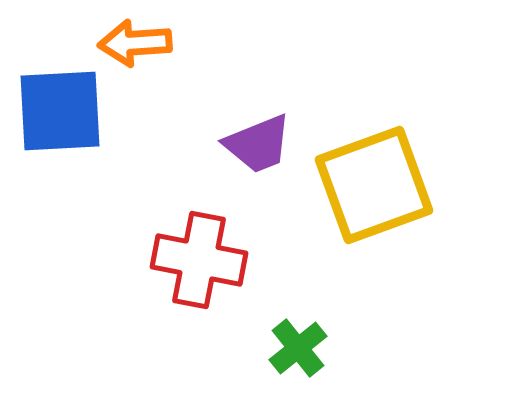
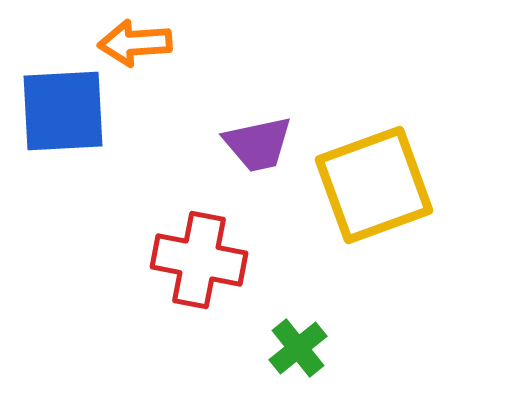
blue square: moved 3 px right
purple trapezoid: rotated 10 degrees clockwise
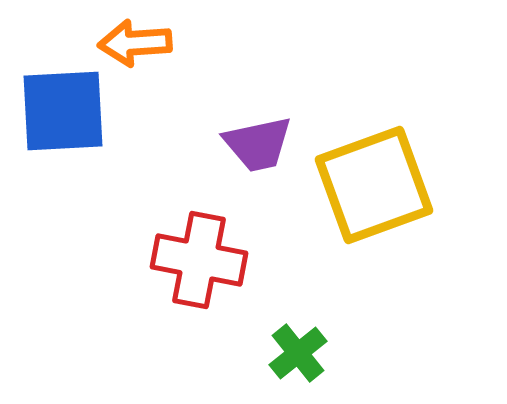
green cross: moved 5 px down
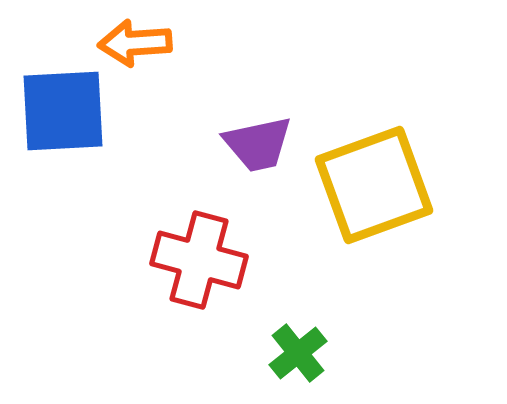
red cross: rotated 4 degrees clockwise
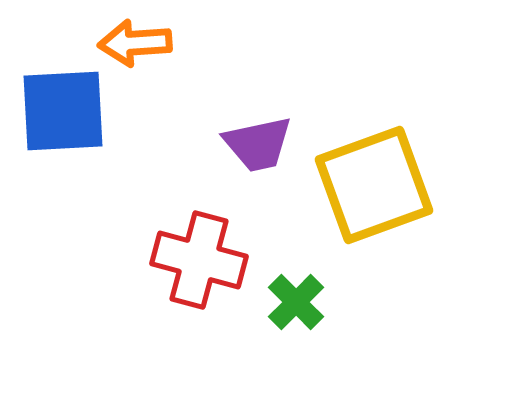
green cross: moved 2 px left, 51 px up; rotated 6 degrees counterclockwise
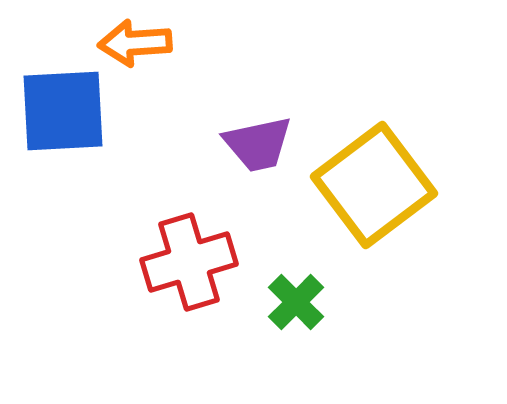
yellow square: rotated 17 degrees counterclockwise
red cross: moved 10 px left, 2 px down; rotated 32 degrees counterclockwise
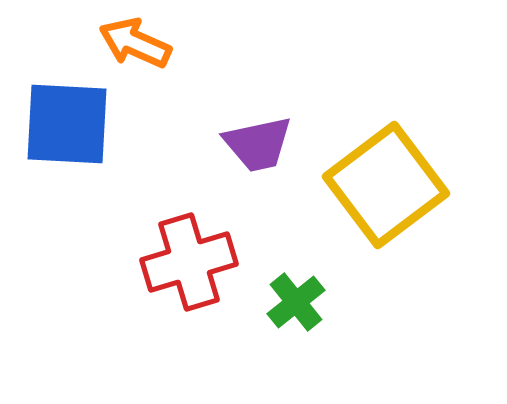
orange arrow: rotated 28 degrees clockwise
blue square: moved 4 px right, 13 px down; rotated 6 degrees clockwise
yellow square: moved 12 px right
green cross: rotated 6 degrees clockwise
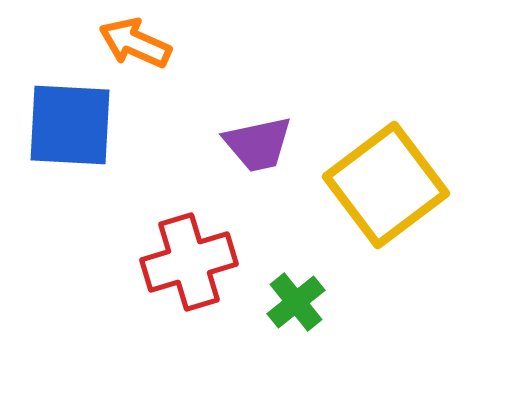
blue square: moved 3 px right, 1 px down
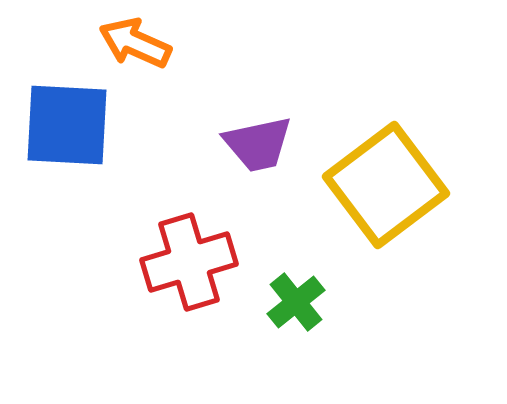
blue square: moved 3 px left
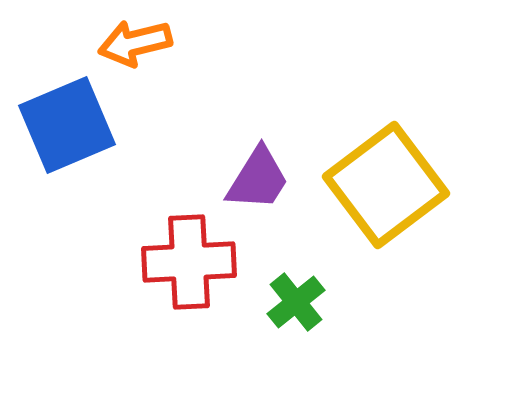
orange arrow: rotated 38 degrees counterclockwise
blue square: rotated 26 degrees counterclockwise
purple trapezoid: moved 35 px down; rotated 46 degrees counterclockwise
red cross: rotated 14 degrees clockwise
